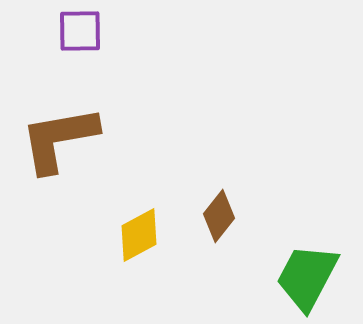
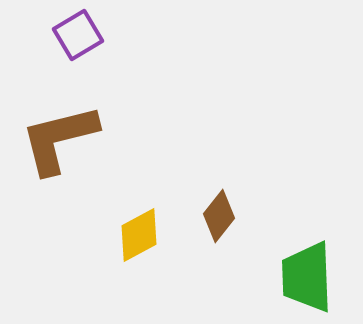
purple square: moved 2 px left, 4 px down; rotated 30 degrees counterclockwise
brown L-shape: rotated 4 degrees counterclockwise
green trapezoid: rotated 30 degrees counterclockwise
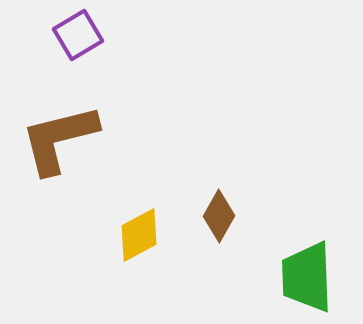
brown diamond: rotated 9 degrees counterclockwise
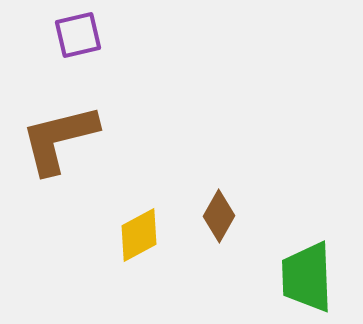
purple square: rotated 18 degrees clockwise
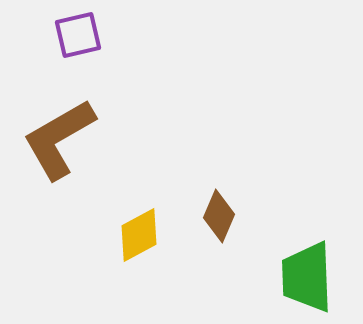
brown L-shape: rotated 16 degrees counterclockwise
brown diamond: rotated 6 degrees counterclockwise
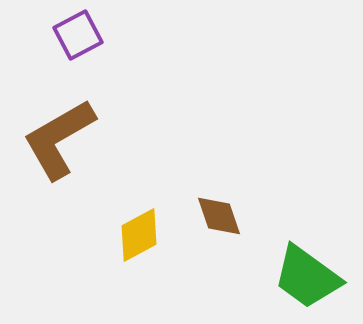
purple square: rotated 15 degrees counterclockwise
brown diamond: rotated 42 degrees counterclockwise
green trapezoid: rotated 52 degrees counterclockwise
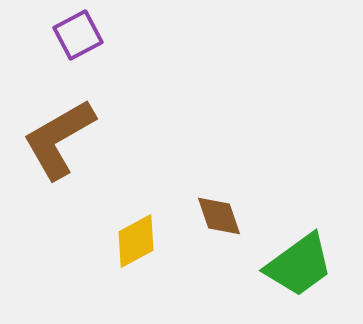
yellow diamond: moved 3 px left, 6 px down
green trapezoid: moved 8 px left, 12 px up; rotated 72 degrees counterclockwise
